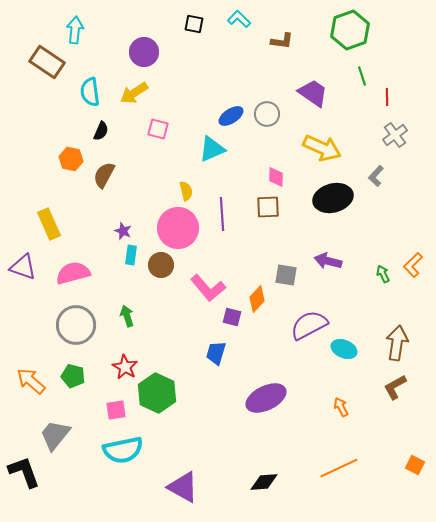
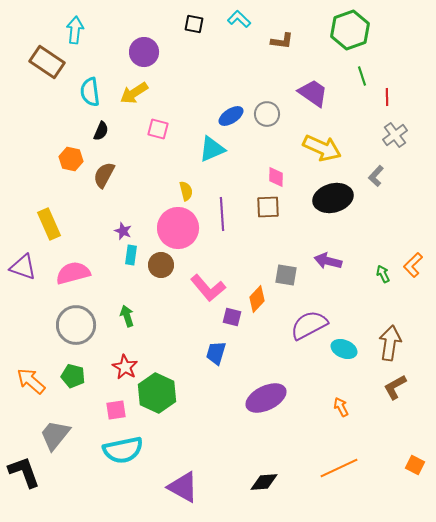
brown arrow at (397, 343): moved 7 px left
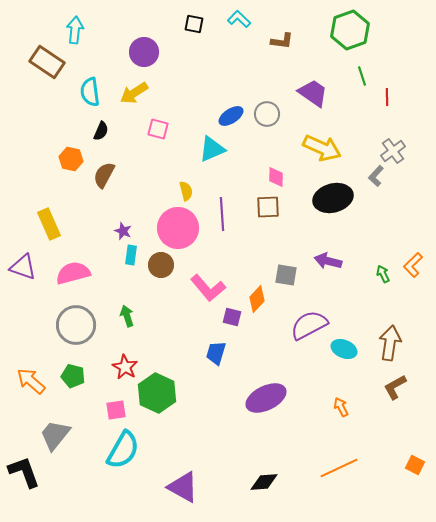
gray cross at (395, 135): moved 2 px left, 16 px down
cyan semicircle at (123, 450): rotated 48 degrees counterclockwise
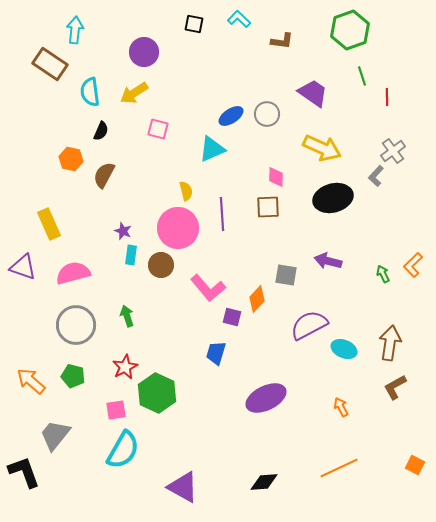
brown rectangle at (47, 62): moved 3 px right, 2 px down
red star at (125, 367): rotated 15 degrees clockwise
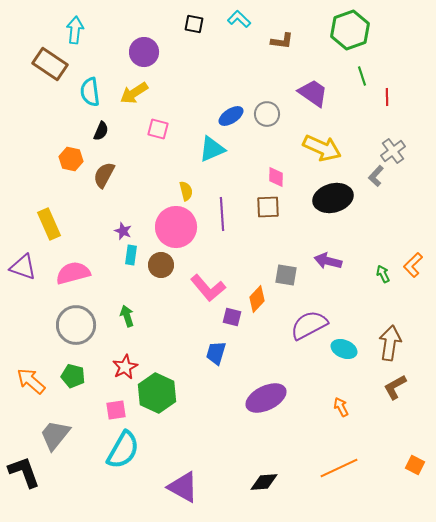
pink circle at (178, 228): moved 2 px left, 1 px up
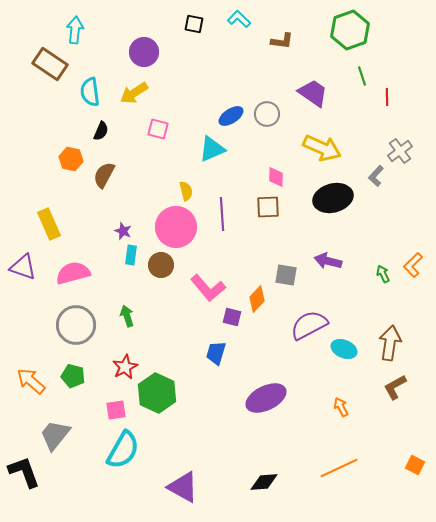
gray cross at (393, 151): moved 7 px right
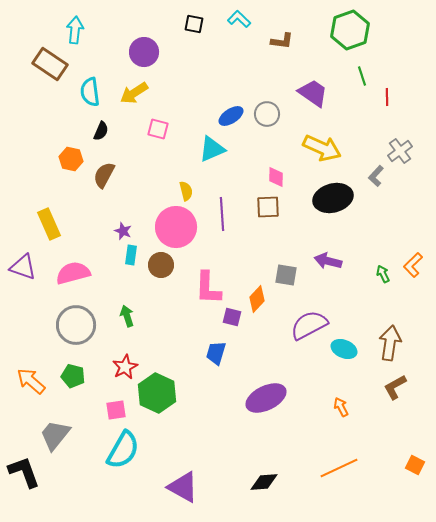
pink L-shape at (208, 288): rotated 42 degrees clockwise
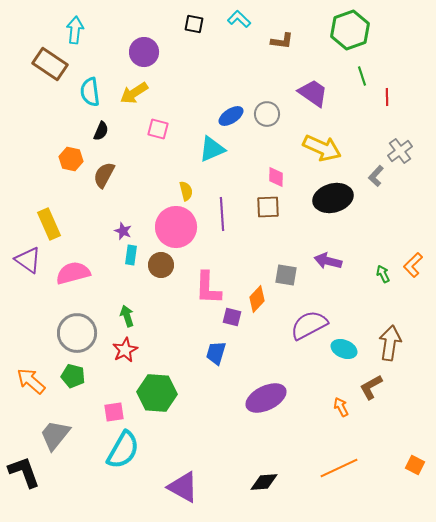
purple triangle at (23, 267): moved 5 px right, 7 px up; rotated 16 degrees clockwise
gray circle at (76, 325): moved 1 px right, 8 px down
red star at (125, 367): moved 17 px up
brown L-shape at (395, 387): moved 24 px left
green hexagon at (157, 393): rotated 21 degrees counterclockwise
pink square at (116, 410): moved 2 px left, 2 px down
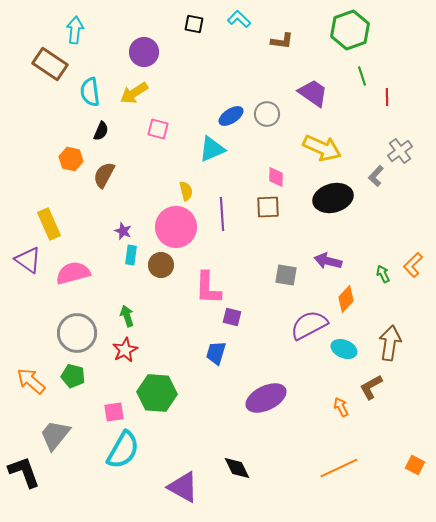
orange diamond at (257, 299): moved 89 px right
black diamond at (264, 482): moved 27 px left, 14 px up; rotated 68 degrees clockwise
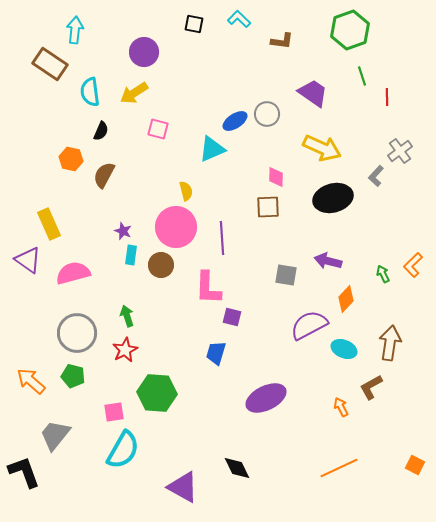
blue ellipse at (231, 116): moved 4 px right, 5 px down
purple line at (222, 214): moved 24 px down
